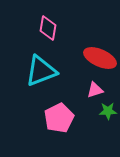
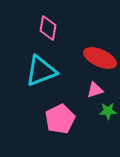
pink pentagon: moved 1 px right, 1 px down
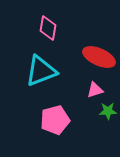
red ellipse: moved 1 px left, 1 px up
pink pentagon: moved 5 px left, 1 px down; rotated 12 degrees clockwise
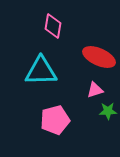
pink diamond: moved 5 px right, 2 px up
cyan triangle: rotated 20 degrees clockwise
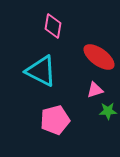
red ellipse: rotated 12 degrees clockwise
cyan triangle: rotated 28 degrees clockwise
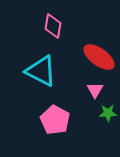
pink triangle: rotated 42 degrees counterclockwise
green star: moved 2 px down
pink pentagon: rotated 28 degrees counterclockwise
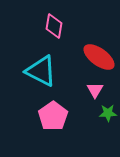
pink diamond: moved 1 px right
pink pentagon: moved 2 px left, 4 px up; rotated 8 degrees clockwise
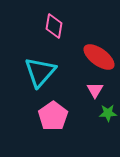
cyan triangle: moved 1 px left, 1 px down; rotated 44 degrees clockwise
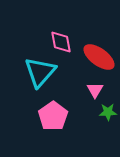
pink diamond: moved 7 px right, 16 px down; rotated 20 degrees counterclockwise
green star: moved 1 px up
